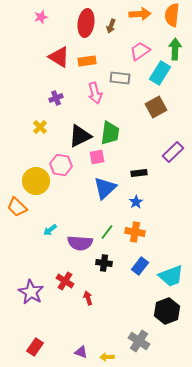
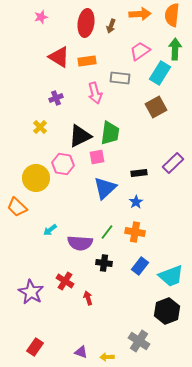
purple rectangle: moved 11 px down
pink hexagon: moved 2 px right, 1 px up
yellow circle: moved 3 px up
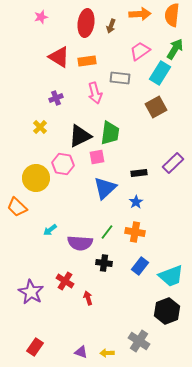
green arrow: rotated 30 degrees clockwise
yellow arrow: moved 4 px up
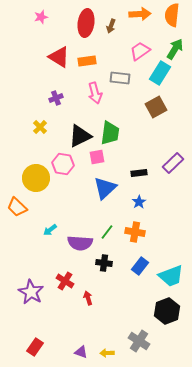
blue star: moved 3 px right
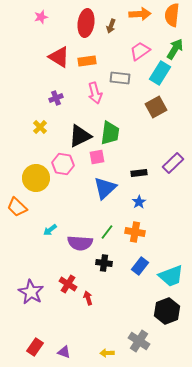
red cross: moved 3 px right, 3 px down
purple triangle: moved 17 px left
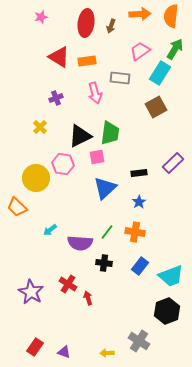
orange semicircle: moved 1 px left, 1 px down
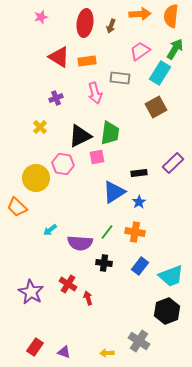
red ellipse: moved 1 px left
blue triangle: moved 9 px right, 4 px down; rotated 10 degrees clockwise
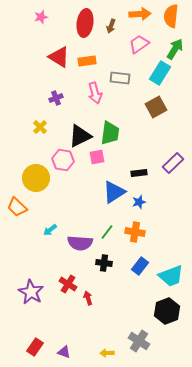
pink trapezoid: moved 1 px left, 7 px up
pink hexagon: moved 4 px up
blue star: rotated 16 degrees clockwise
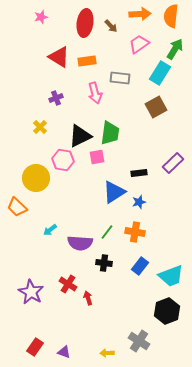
brown arrow: rotated 64 degrees counterclockwise
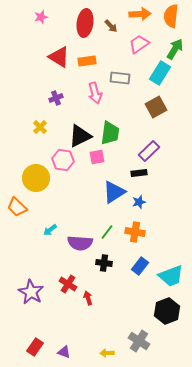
purple rectangle: moved 24 px left, 12 px up
